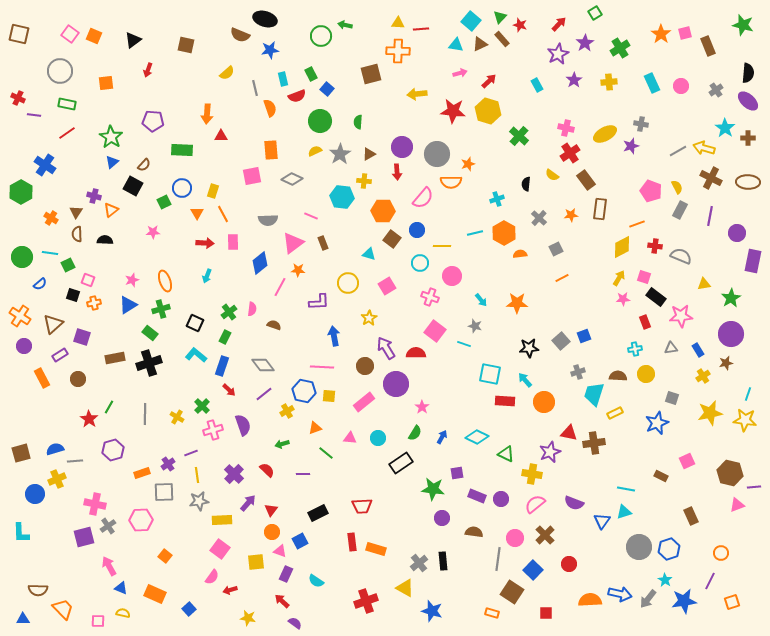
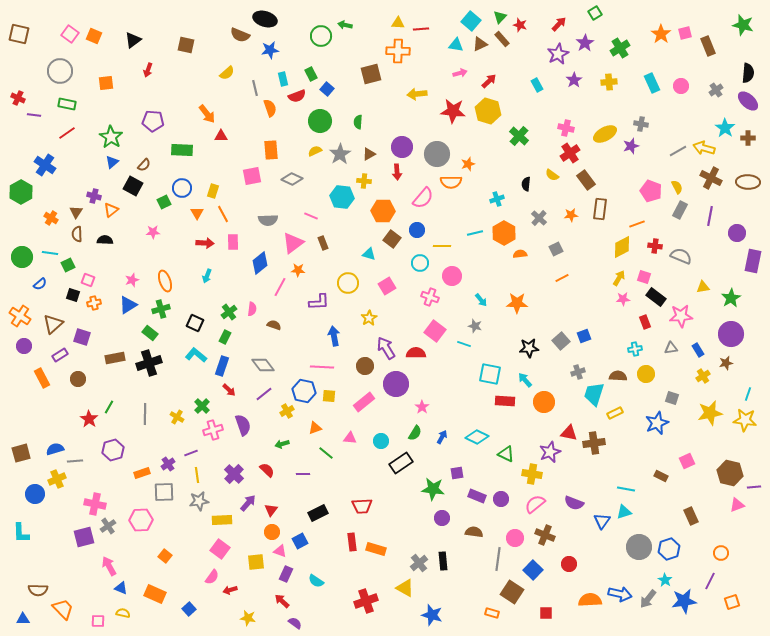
orange arrow at (207, 114): rotated 42 degrees counterclockwise
yellow triangle at (704, 284): moved 1 px left, 3 px down
cyan circle at (378, 438): moved 3 px right, 3 px down
brown cross at (545, 535): rotated 24 degrees counterclockwise
blue star at (432, 611): moved 4 px down
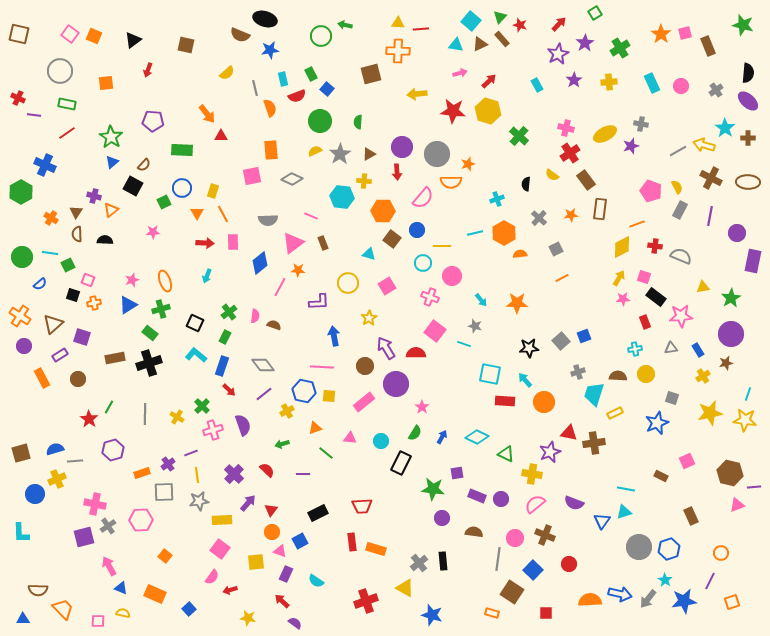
yellow arrow at (704, 148): moved 3 px up
blue cross at (45, 165): rotated 10 degrees counterclockwise
cyan circle at (420, 263): moved 3 px right
pink semicircle at (252, 309): moved 3 px right, 7 px down
black rectangle at (401, 463): rotated 30 degrees counterclockwise
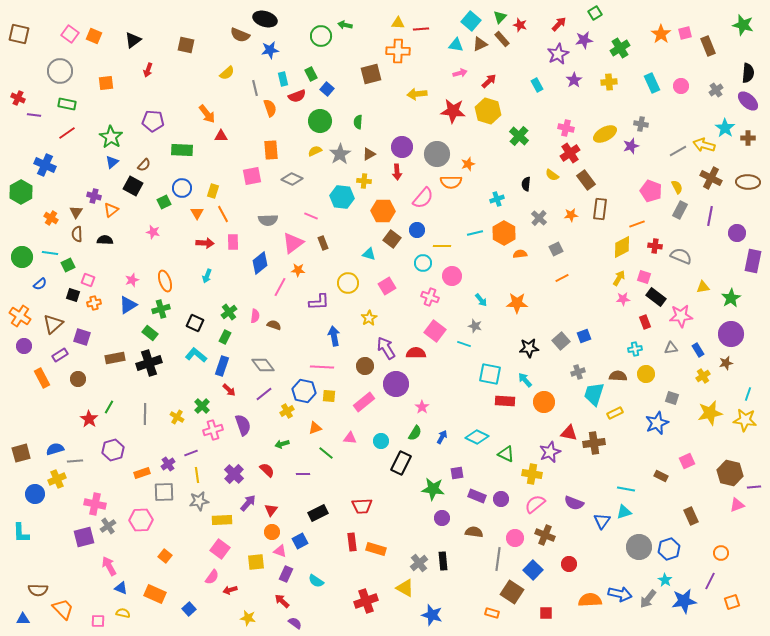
purple star at (585, 43): moved 1 px left, 3 px up; rotated 24 degrees clockwise
pink star at (153, 232): rotated 16 degrees clockwise
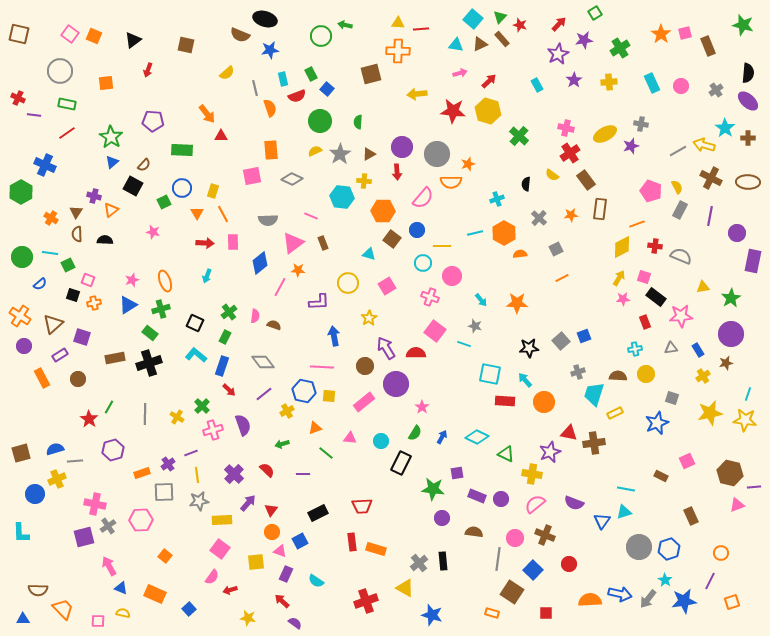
cyan square at (471, 21): moved 2 px right, 2 px up
gray diamond at (263, 365): moved 3 px up
